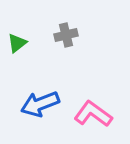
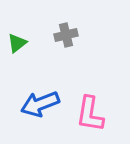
pink L-shape: moved 3 px left; rotated 117 degrees counterclockwise
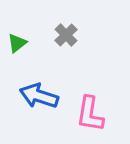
gray cross: rotated 30 degrees counterclockwise
blue arrow: moved 1 px left, 8 px up; rotated 39 degrees clockwise
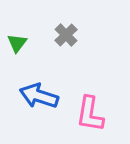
green triangle: rotated 15 degrees counterclockwise
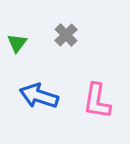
pink L-shape: moved 7 px right, 13 px up
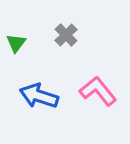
green triangle: moved 1 px left
pink L-shape: moved 1 px right, 10 px up; rotated 132 degrees clockwise
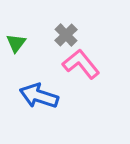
pink L-shape: moved 17 px left, 27 px up
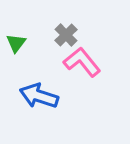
pink L-shape: moved 1 px right, 2 px up
